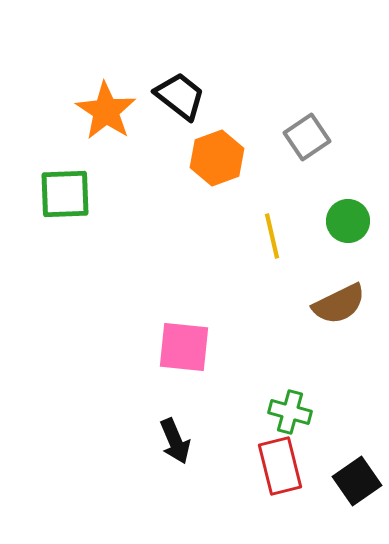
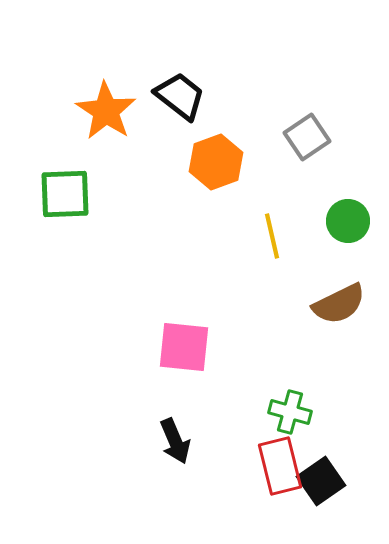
orange hexagon: moved 1 px left, 4 px down
black square: moved 36 px left
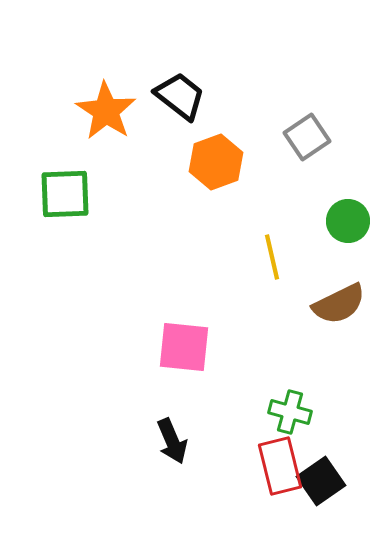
yellow line: moved 21 px down
black arrow: moved 3 px left
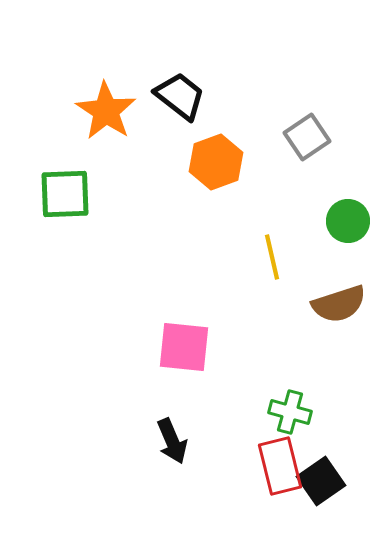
brown semicircle: rotated 8 degrees clockwise
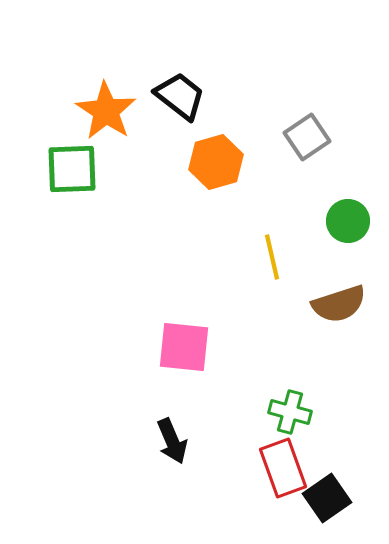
orange hexagon: rotated 4 degrees clockwise
green square: moved 7 px right, 25 px up
red rectangle: moved 3 px right, 2 px down; rotated 6 degrees counterclockwise
black square: moved 6 px right, 17 px down
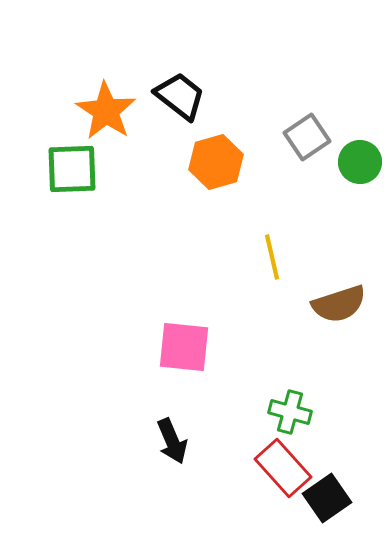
green circle: moved 12 px right, 59 px up
red rectangle: rotated 22 degrees counterclockwise
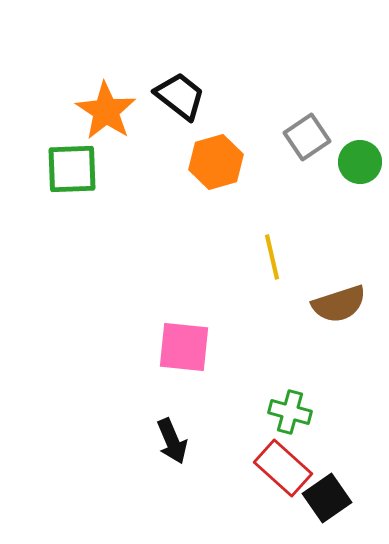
red rectangle: rotated 6 degrees counterclockwise
